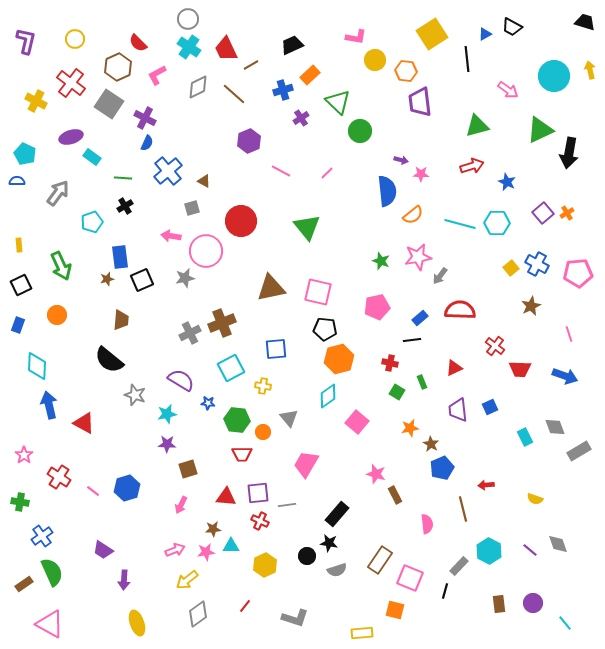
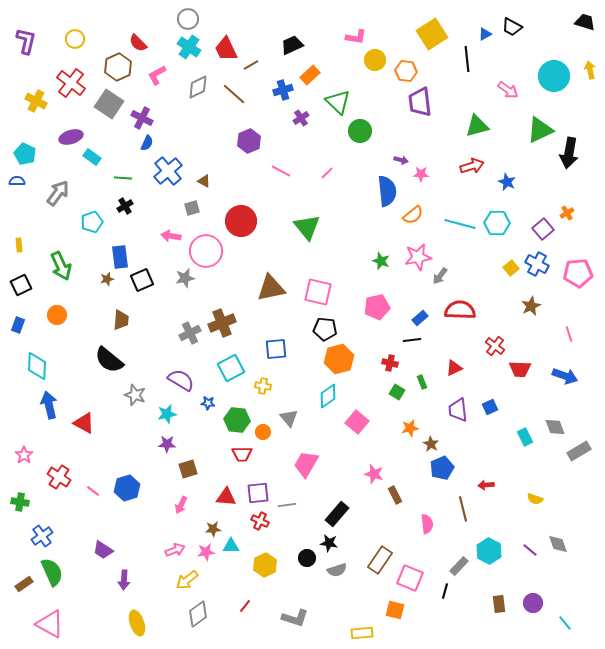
purple cross at (145, 118): moved 3 px left
purple square at (543, 213): moved 16 px down
pink star at (376, 474): moved 2 px left
black circle at (307, 556): moved 2 px down
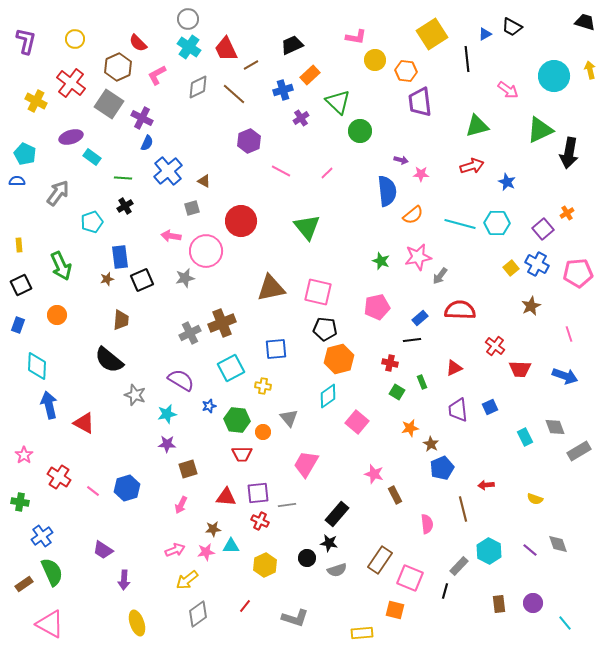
blue star at (208, 403): moved 1 px right, 3 px down; rotated 24 degrees counterclockwise
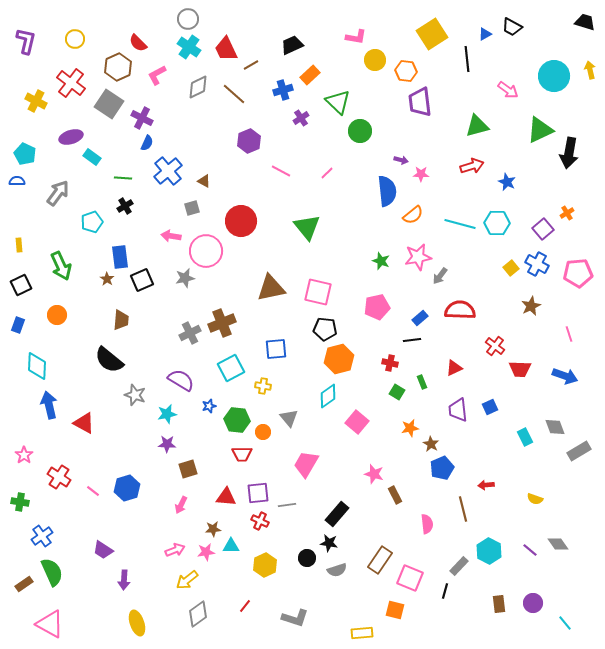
brown star at (107, 279): rotated 24 degrees counterclockwise
gray diamond at (558, 544): rotated 15 degrees counterclockwise
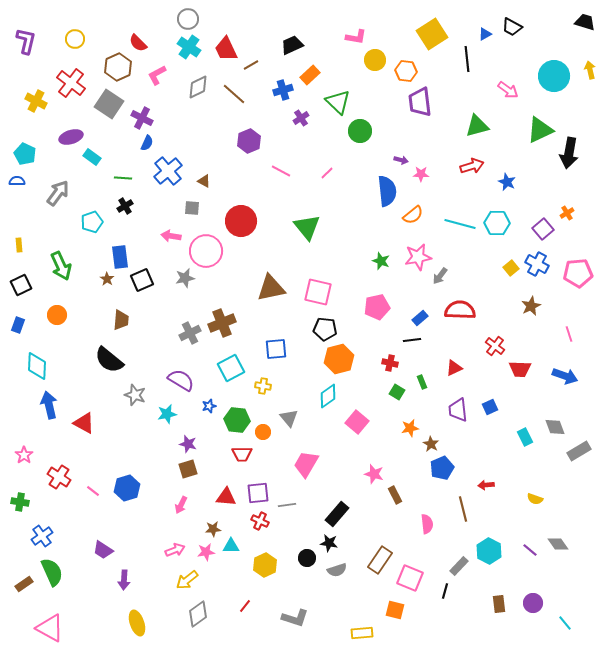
gray square at (192, 208): rotated 21 degrees clockwise
purple star at (167, 444): moved 21 px right; rotated 12 degrees clockwise
pink triangle at (50, 624): moved 4 px down
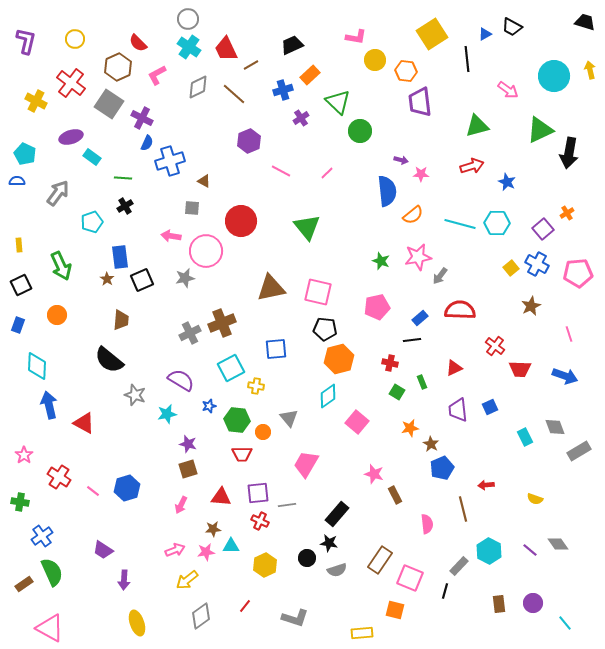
blue cross at (168, 171): moved 2 px right, 10 px up; rotated 24 degrees clockwise
yellow cross at (263, 386): moved 7 px left
red triangle at (226, 497): moved 5 px left
gray diamond at (198, 614): moved 3 px right, 2 px down
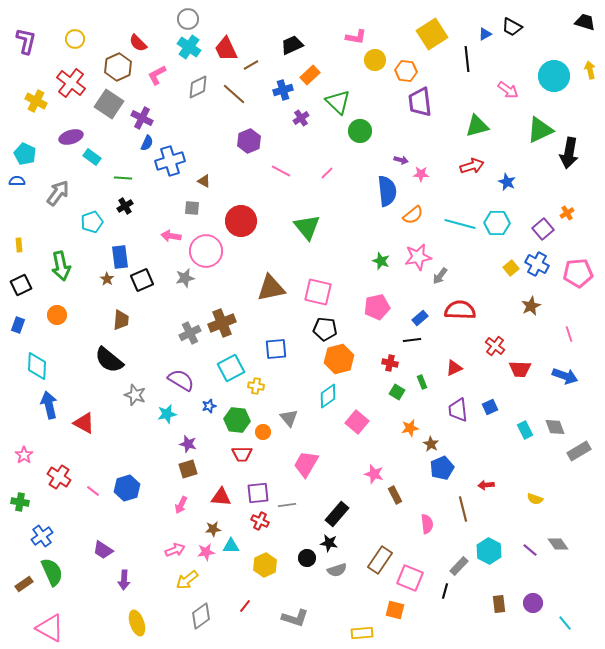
green arrow at (61, 266): rotated 12 degrees clockwise
cyan rectangle at (525, 437): moved 7 px up
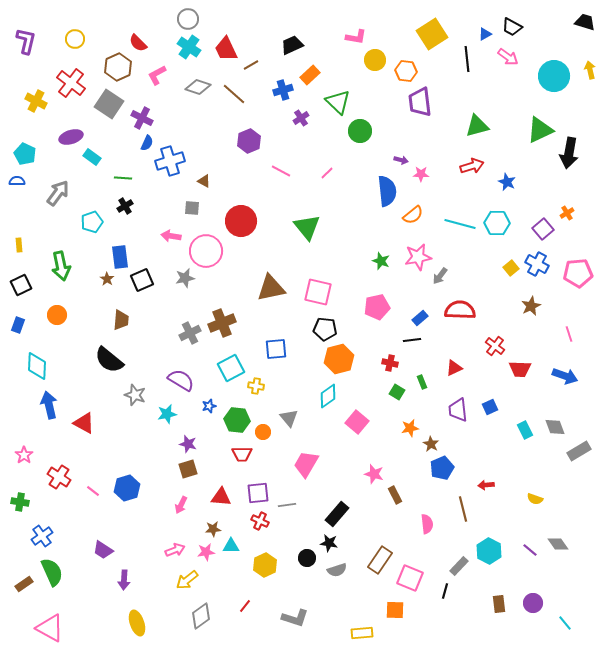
gray diamond at (198, 87): rotated 45 degrees clockwise
pink arrow at (508, 90): moved 33 px up
orange square at (395, 610): rotated 12 degrees counterclockwise
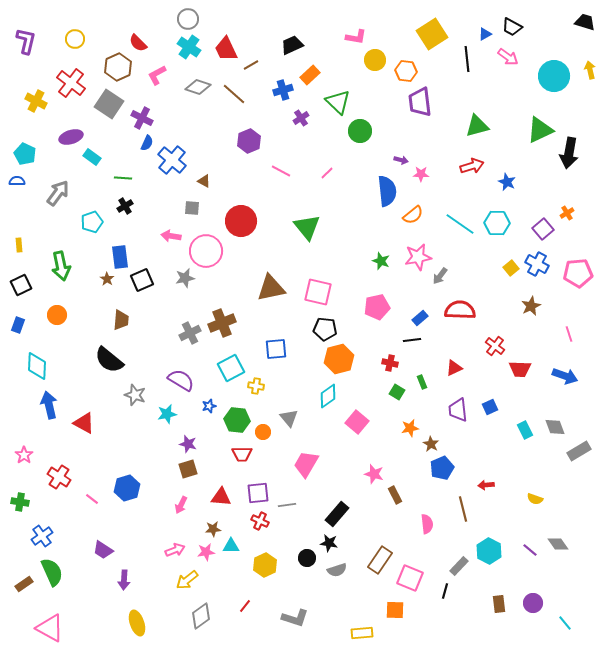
blue cross at (170, 161): moved 2 px right, 1 px up; rotated 32 degrees counterclockwise
cyan line at (460, 224): rotated 20 degrees clockwise
pink line at (93, 491): moved 1 px left, 8 px down
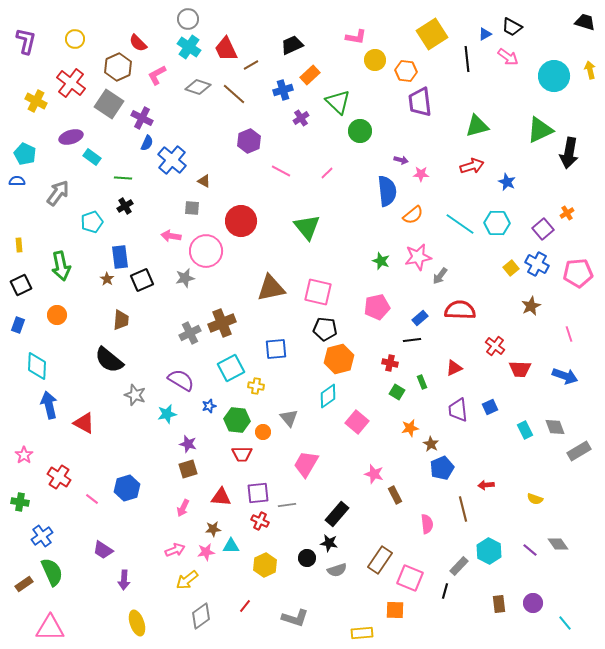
pink arrow at (181, 505): moved 2 px right, 3 px down
pink triangle at (50, 628): rotated 28 degrees counterclockwise
